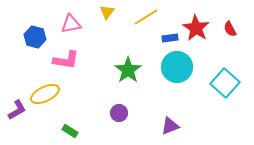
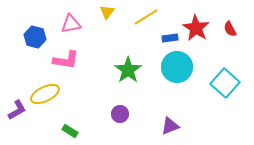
purple circle: moved 1 px right, 1 px down
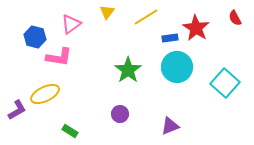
pink triangle: rotated 25 degrees counterclockwise
red semicircle: moved 5 px right, 11 px up
pink L-shape: moved 7 px left, 3 px up
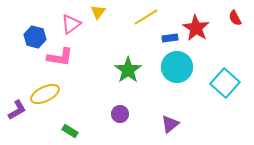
yellow triangle: moved 9 px left
pink L-shape: moved 1 px right
purple triangle: moved 2 px up; rotated 18 degrees counterclockwise
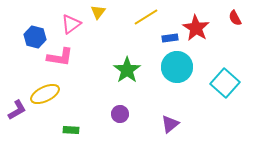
green star: moved 1 px left
green rectangle: moved 1 px right, 1 px up; rotated 28 degrees counterclockwise
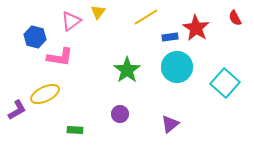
pink triangle: moved 3 px up
blue rectangle: moved 1 px up
green rectangle: moved 4 px right
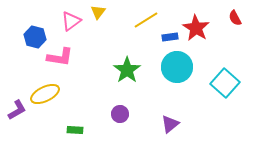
yellow line: moved 3 px down
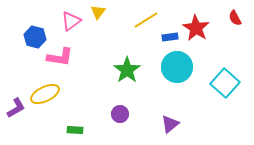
purple L-shape: moved 1 px left, 2 px up
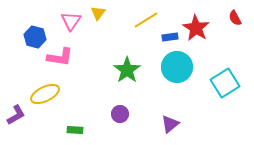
yellow triangle: moved 1 px down
pink triangle: rotated 20 degrees counterclockwise
cyan square: rotated 16 degrees clockwise
purple L-shape: moved 7 px down
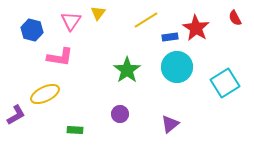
blue hexagon: moved 3 px left, 7 px up
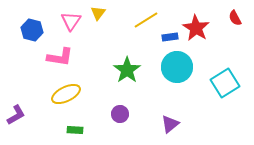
yellow ellipse: moved 21 px right
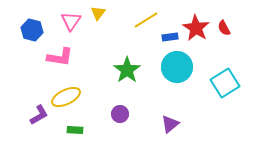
red semicircle: moved 11 px left, 10 px down
yellow ellipse: moved 3 px down
purple L-shape: moved 23 px right
